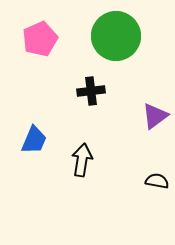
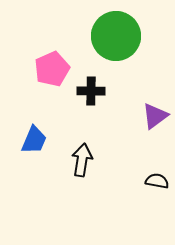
pink pentagon: moved 12 px right, 30 px down
black cross: rotated 8 degrees clockwise
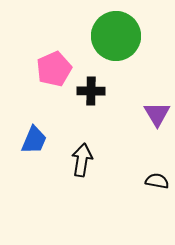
pink pentagon: moved 2 px right
purple triangle: moved 2 px right, 2 px up; rotated 24 degrees counterclockwise
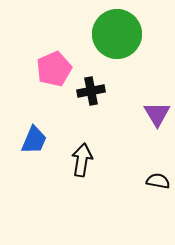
green circle: moved 1 px right, 2 px up
black cross: rotated 12 degrees counterclockwise
black semicircle: moved 1 px right
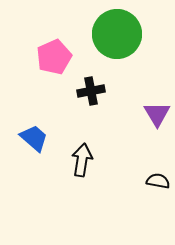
pink pentagon: moved 12 px up
blue trapezoid: moved 2 px up; rotated 72 degrees counterclockwise
